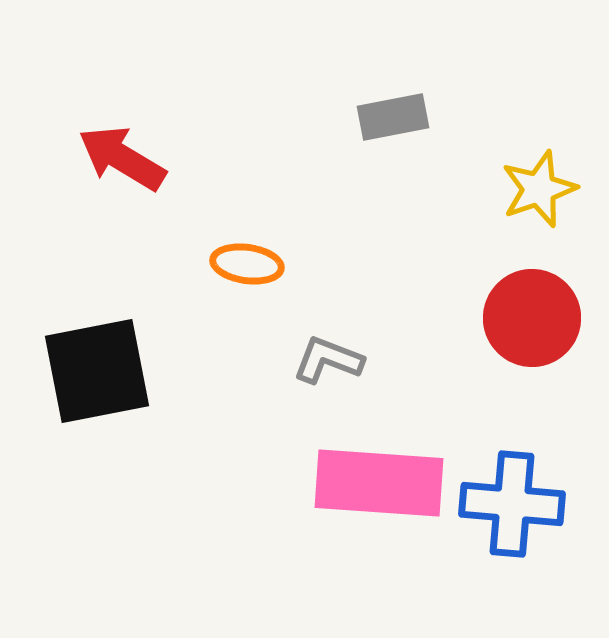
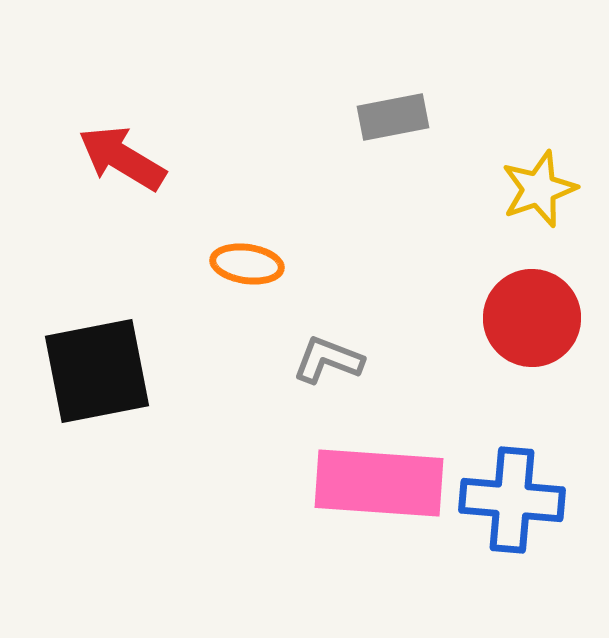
blue cross: moved 4 px up
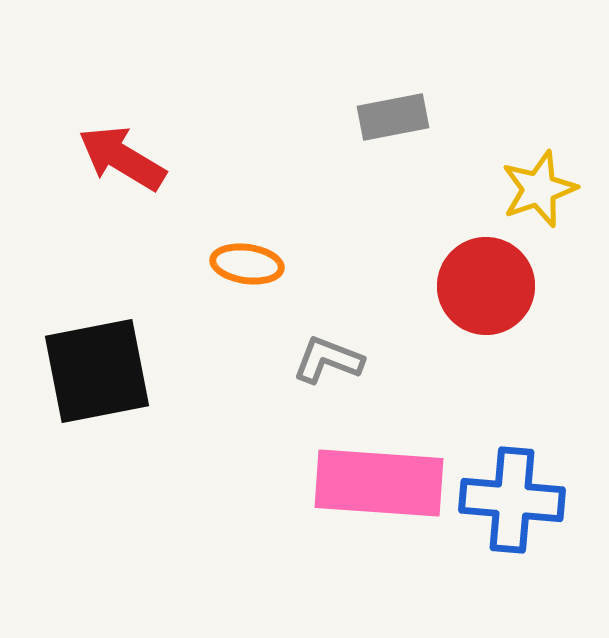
red circle: moved 46 px left, 32 px up
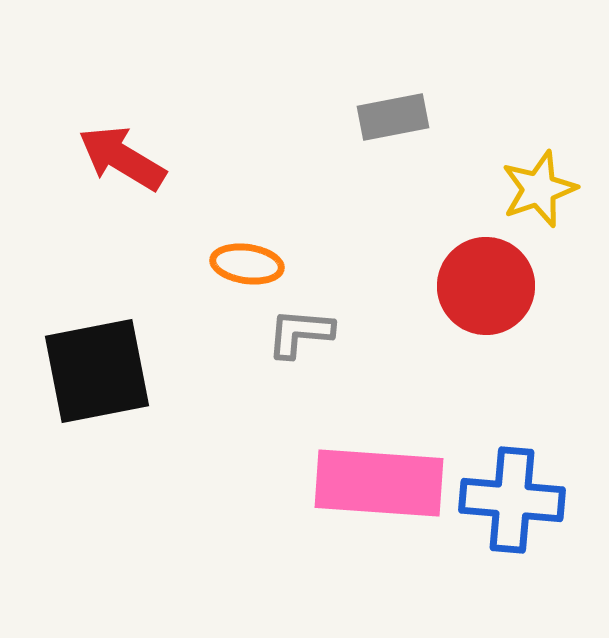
gray L-shape: moved 28 px left, 27 px up; rotated 16 degrees counterclockwise
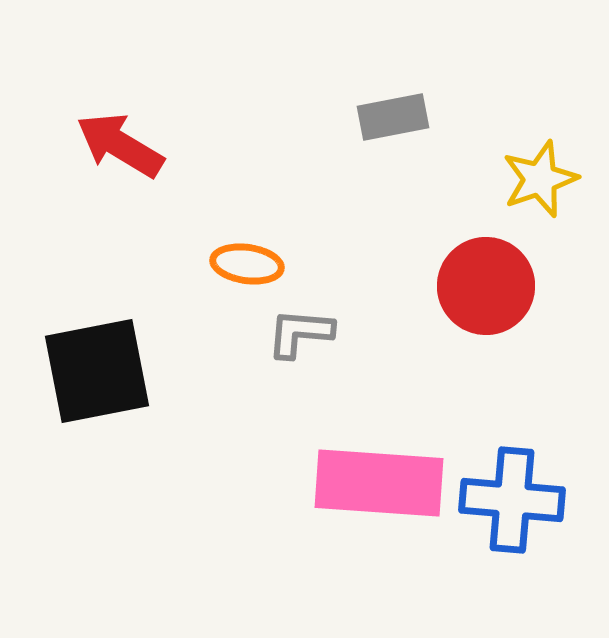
red arrow: moved 2 px left, 13 px up
yellow star: moved 1 px right, 10 px up
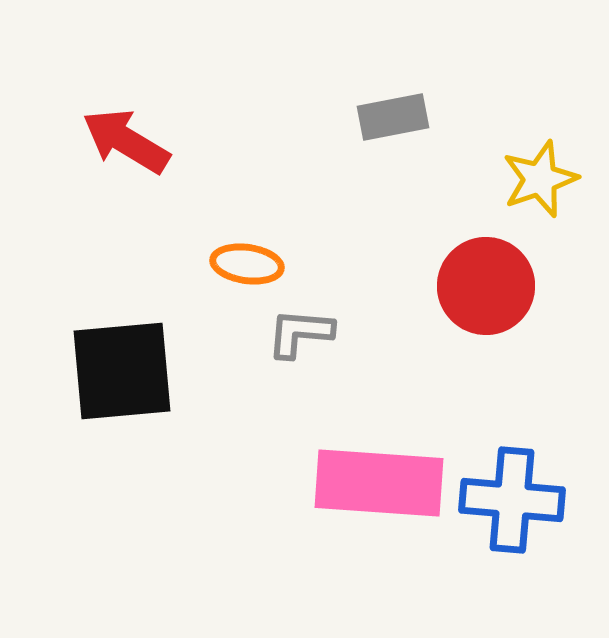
red arrow: moved 6 px right, 4 px up
black square: moved 25 px right; rotated 6 degrees clockwise
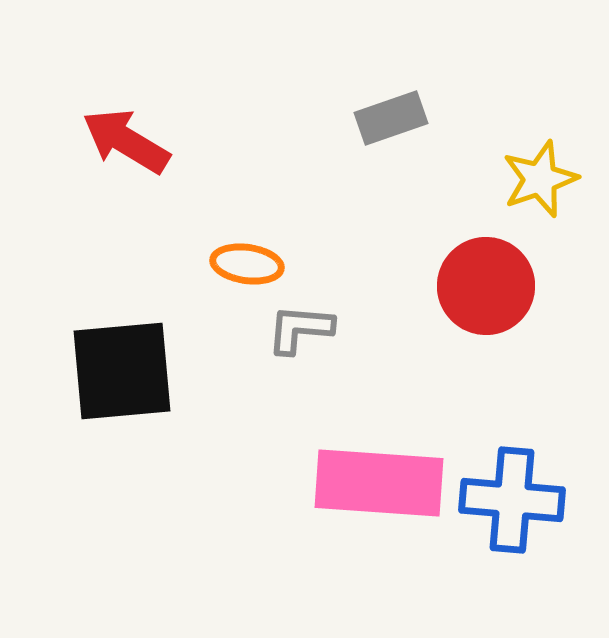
gray rectangle: moved 2 px left, 1 px down; rotated 8 degrees counterclockwise
gray L-shape: moved 4 px up
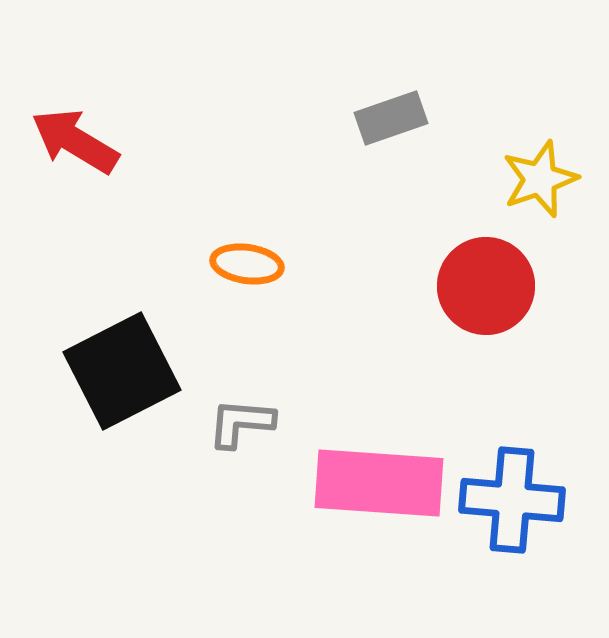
red arrow: moved 51 px left
gray L-shape: moved 59 px left, 94 px down
black square: rotated 22 degrees counterclockwise
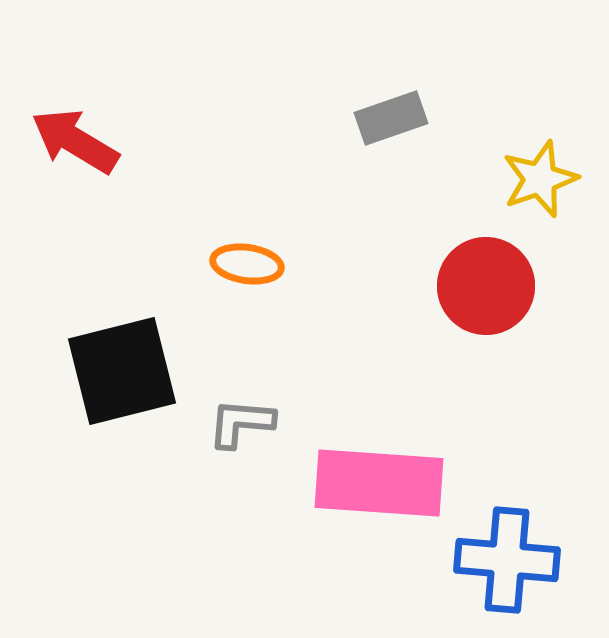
black square: rotated 13 degrees clockwise
blue cross: moved 5 px left, 60 px down
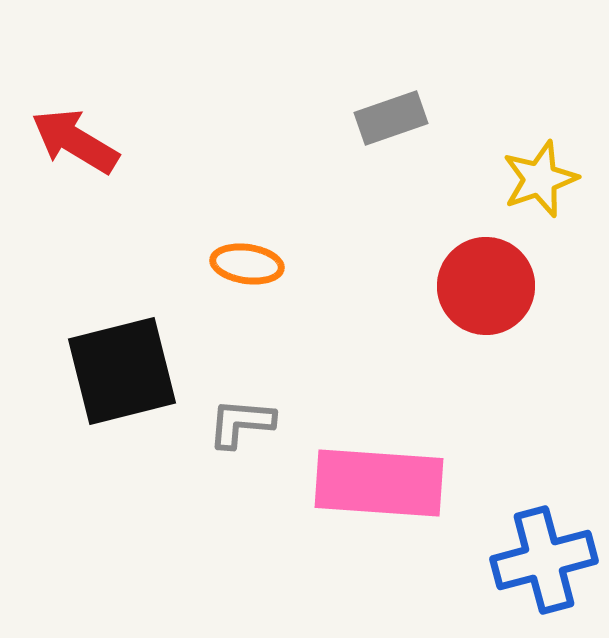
blue cross: moved 37 px right; rotated 20 degrees counterclockwise
